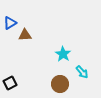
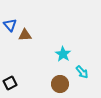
blue triangle: moved 2 px down; rotated 40 degrees counterclockwise
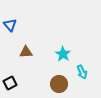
brown triangle: moved 1 px right, 17 px down
cyan arrow: rotated 16 degrees clockwise
brown circle: moved 1 px left
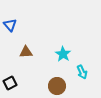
brown circle: moved 2 px left, 2 px down
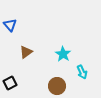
brown triangle: rotated 32 degrees counterclockwise
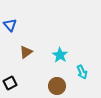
cyan star: moved 3 px left, 1 px down
